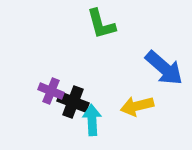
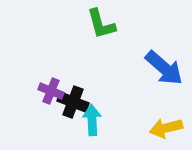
yellow arrow: moved 29 px right, 22 px down
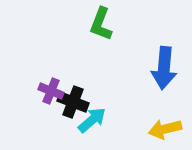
green L-shape: rotated 36 degrees clockwise
blue arrow: rotated 54 degrees clockwise
cyan arrow: rotated 52 degrees clockwise
yellow arrow: moved 1 px left, 1 px down
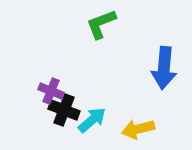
green L-shape: rotated 48 degrees clockwise
black cross: moved 9 px left, 8 px down
yellow arrow: moved 27 px left
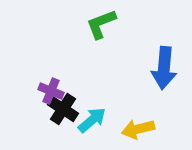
black cross: moved 1 px left, 1 px up; rotated 12 degrees clockwise
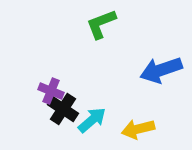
blue arrow: moved 3 px left, 2 px down; rotated 66 degrees clockwise
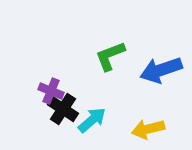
green L-shape: moved 9 px right, 32 px down
yellow arrow: moved 10 px right
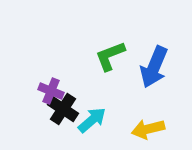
blue arrow: moved 7 px left, 3 px up; rotated 48 degrees counterclockwise
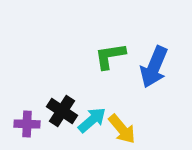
green L-shape: rotated 12 degrees clockwise
purple cross: moved 24 px left, 33 px down; rotated 20 degrees counterclockwise
black cross: moved 1 px left, 2 px down
yellow arrow: moved 26 px left; rotated 116 degrees counterclockwise
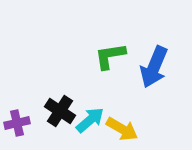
black cross: moved 2 px left
cyan arrow: moved 2 px left
purple cross: moved 10 px left, 1 px up; rotated 15 degrees counterclockwise
yellow arrow: rotated 20 degrees counterclockwise
